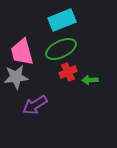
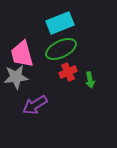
cyan rectangle: moved 2 px left, 3 px down
pink trapezoid: moved 2 px down
green arrow: rotated 98 degrees counterclockwise
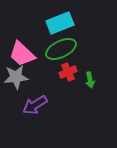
pink trapezoid: rotated 32 degrees counterclockwise
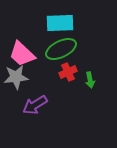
cyan rectangle: rotated 20 degrees clockwise
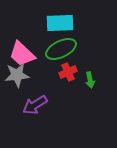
gray star: moved 1 px right, 2 px up
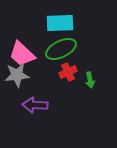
purple arrow: rotated 35 degrees clockwise
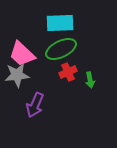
purple arrow: rotated 70 degrees counterclockwise
